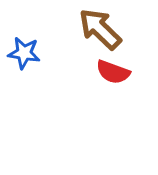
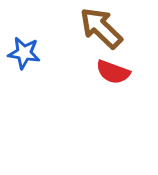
brown arrow: moved 1 px right, 1 px up
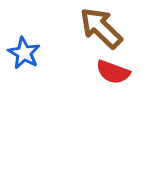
blue star: rotated 20 degrees clockwise
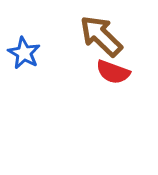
brown arrow: moved 8 px down
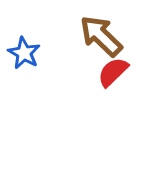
red semicircle: rotated 116 degrees clockwise
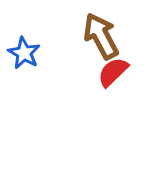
brown arrow: rotated 18 degrees clockwise
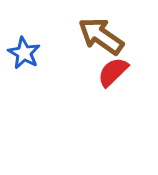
brown arrow: rotated 27 degrees counterclockwise
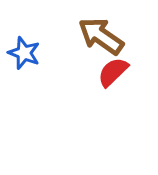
blue star: rotated 8 degrees counterclockwise
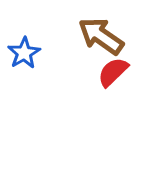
blue star: rotated 20 degrees clockwise
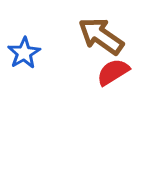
red semicircle: rotated 12 degrees clockwise
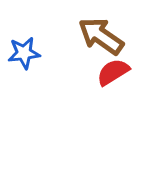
blue star: rotated 24 degrees clockwise
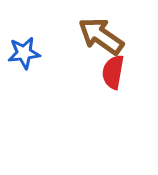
red semicircle: rotated 48 degrees counterclockwise
